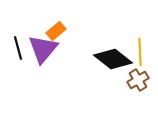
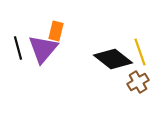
orange rectangle: rotated 36 degrees counterclockwise
yellow line: rotated 16 degrees counterclockwise
brown cross: moved 2 px down
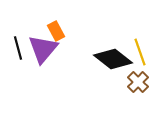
orange rectangle: rotated 42 degrees counterclockwise
brown cross: rotated 15 degrees counterclockwise
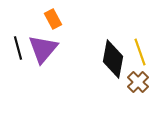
orange rectangle: moved 3 px left, 12 px up
black diamond: rotated 63 degrees clockwise
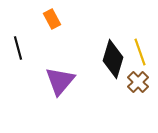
orange rectangle: moved 1 px left
purple triangle: moved 17 px right, 32 px down
black diamond: rotated 6 degrees clockwise
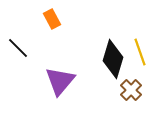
black line: rotated 30 degrees counterclockwise
brown cross: moved 7 px left, 8 px down
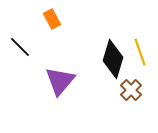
black line: moved 2 px right, 1 px up
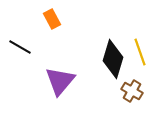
black line: rotated 15 degrees counterclockwise
brown cross: moved 1 px right, 1 px down; rotated 15 degrees counterclockwise
